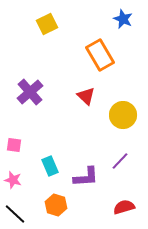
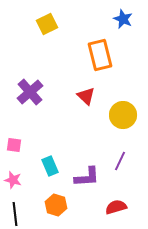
orange rectangle: rotated 16 degrees clockwise
purple line: rotated 18 degrees counterclockwise
purple L-shape: moved 1 px right
red semicircle: moved 8 px left
black line: rotated 40 degrees clockwise
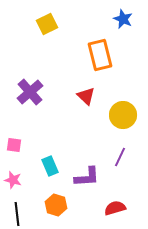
purple line: moved 4 px up
red semicircle: moved 1 px left, 1 px down
black line: moved 2 px right
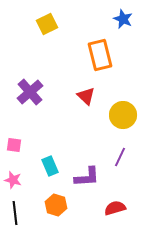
black line: moved 2 px left, 1 px up
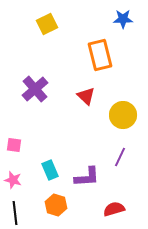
blue star: rotated 24 degrees counterclockwise
purple cross: moved 5 px right, 3 px up
cyan rectangle: moved 4 px down
red semicircle: moved 1 px left, 1 px down
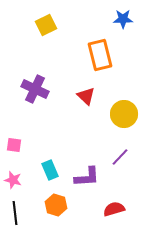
yellow square: moved 1 px left, 1 px down
purple cross: rotated 24 degrees counterclockwise
yellow circle: moved 1 px right, 1 px up
purple line: rotated 18 degrees clockwise
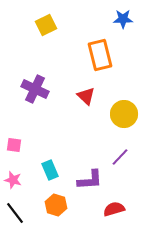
purple L-shape: moved 3 px right, 3 px down
black line: rotated 30 degrees counterclockwise
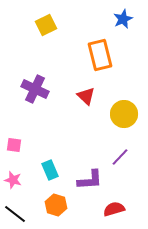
blue star: rotated 24 degrees counterclockwise
black line: moved 1 px down; rotated 15 degrees counterclockwise
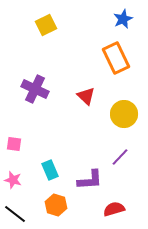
orange rectangle: moved 16 px right, 3 px down; rotated 12 degrees counterclockwise
pink square: moved 1 px up
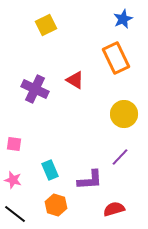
red triangle: moved 11 px left, 16 px up; rotated 12 degrees counterclockwise
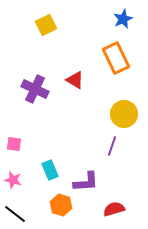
purple line: moved 8 px left, 11 px up; rotated 24 degrees counterclockwise
purple L-shape: moved 4 px left, 2 px down
orange hexagon: moved 5 px right
